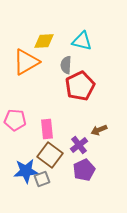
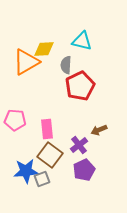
yellow diamond: moved 8 px down
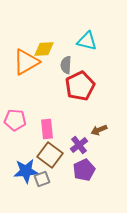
cyan triangle: moved 5 px right
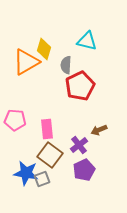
yellow diamond: rotated 70 degrees counterclockwise
blue star: moved 2 px down; rotated 15 degrees clockwise
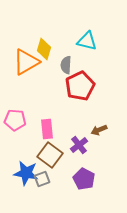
purple pentagon: moved 9 px down; rotated 20 degrees counterclockwise
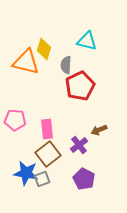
orange triangle: rotated 44 degrees clockwise
brown square: moved 2 px left, 1 px up; rotated 15 degrees clockwise
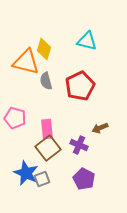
gray semicircle: moved 20 px left, 16 px down; rotated 18 degrees counterclockwise
pink pentagon: moved 2 px up; rotated 10 degrees clockwise
brown arrow: moved 1 px right, 2 px up
purple cross: rotated 30 degrees counterclockwise
brown square: moved 6 px up
blue star: rotated 15 degrees clockwise
